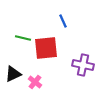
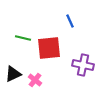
blue line: moved 7 px right
red square: moved 3 px right
pink cross: moved 2 px up
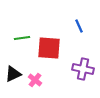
blue line: moved 9 px right, 5 px down
green line: moved 1 px left; rotated 21 degrees counterclockwise
red square: rotated 10 degrees clockwise
purple cross: moved 4 px down
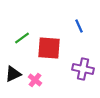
green line: rotated 28 degrees counterclockwise
